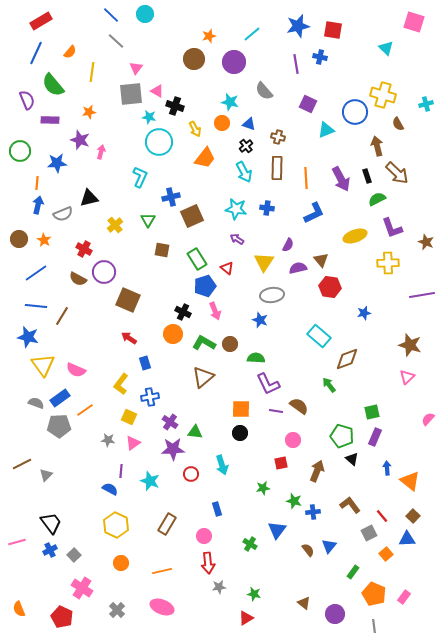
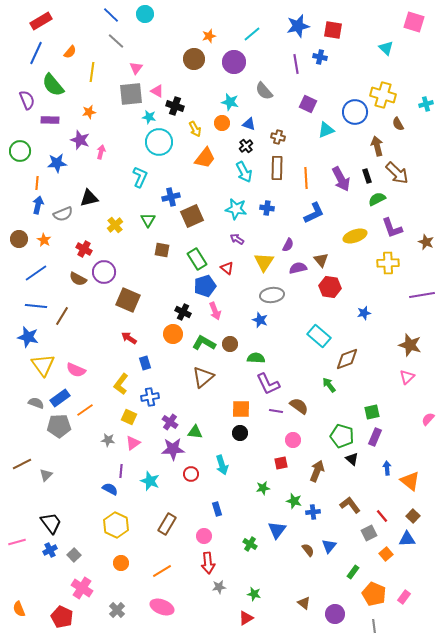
orange line at (162, 571): rotated 18 degrees counterclockwise
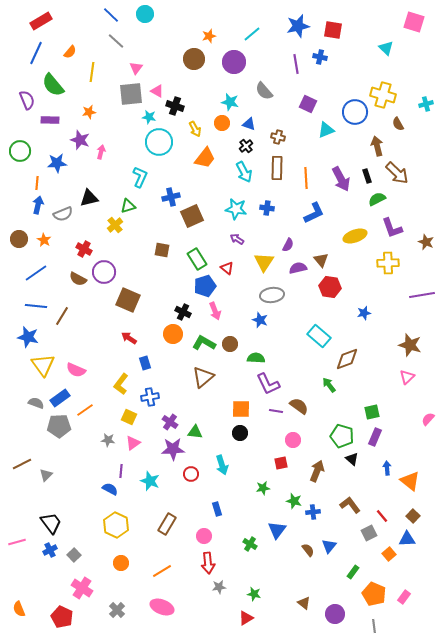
green triangle at (148, 220): moved 20 px left, 14 px up; rotated 42 degrees clockwise
orange square at (386, 554): moved 3 px right
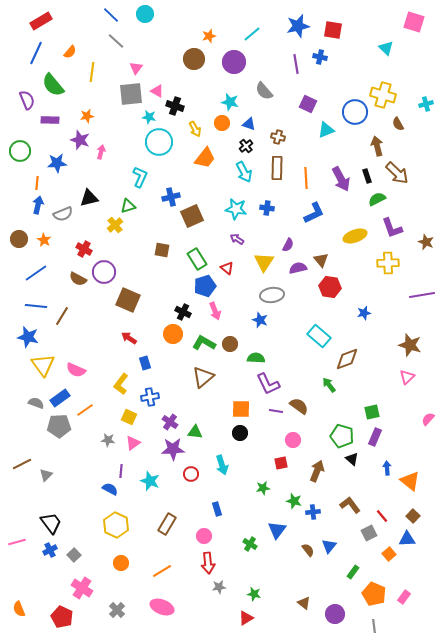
orange star at (89, 112): moved 2 px left, 4 px down
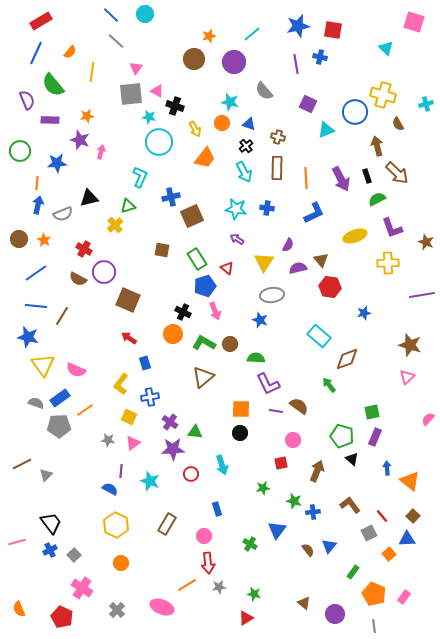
orange line at (162, 571): moved 25 px right, 14 px down
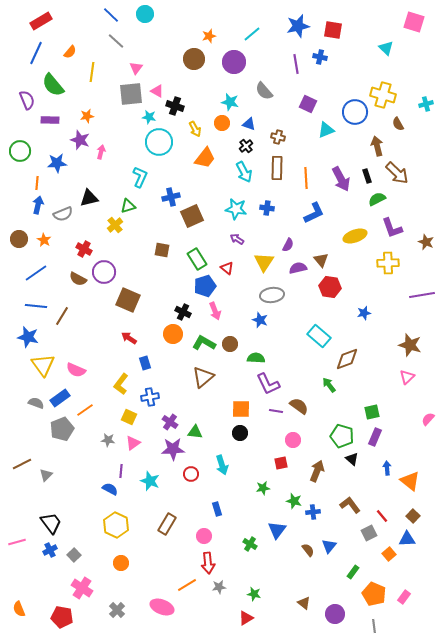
gray pentagon at (59, 426): moved 3 px right, 3 px down; rotated 20 degrees counterclockwise
red pentagon at (62, 617): rotated 15 degrees counterclockwise
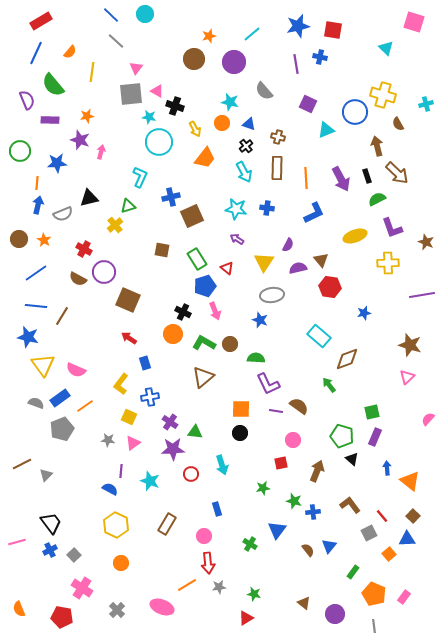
orange line at (85, 410): moved 4 px up
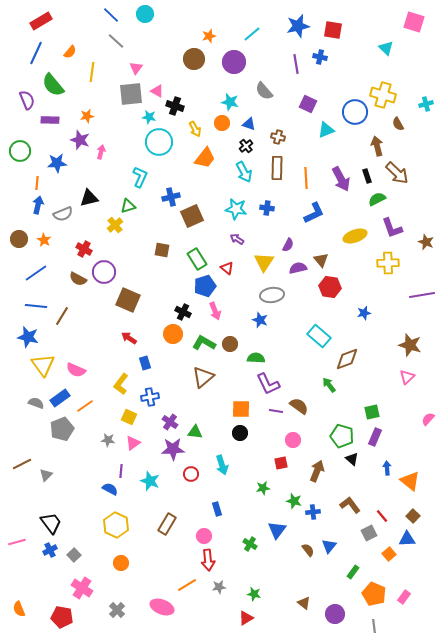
red arrow at (208, 563): moved 3 px up
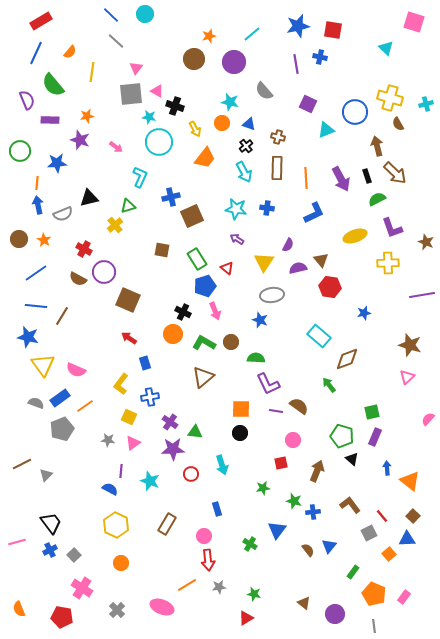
yellow cross at (383, 95): moved 7 px right, 3 px down
pink arrow at (101, 152): moved 15 px right, 5 px up; rotated 112 degrees clockwise
brown arrow at (397, 173): moved 2 px left
blue arrow at (38, 205): rotated 24 degrees counterclockwise
brown circle at (230, 344): moved 1 px right, 2 px up
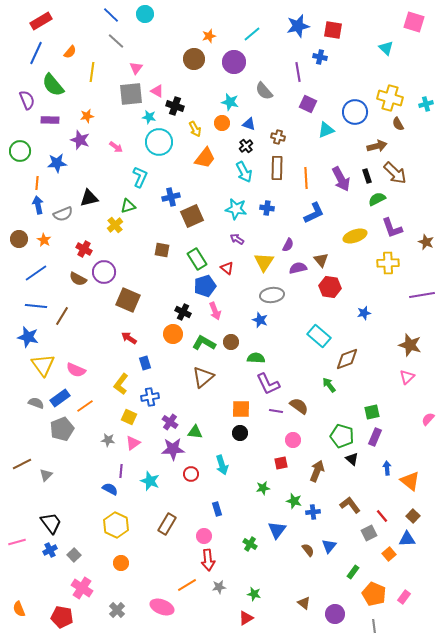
purple line at (296, 64): moved 2 px right, 8 px down
brown arrow at (377, 146): rotated 90 degrees clockwise
